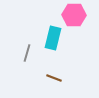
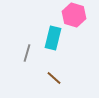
pink hexagon: rotated 15 degrees clockwise
brown line: rotated 21 degrees clockwise
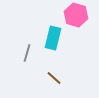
pink hexagon: moved 2 px right
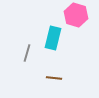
brown line: rotated 35 degrees counterclockwise
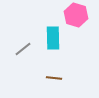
cyan rectangle: rotated 15 degrees counterclockwise
gray line: moved 4 px left, 4 px up; rotated 36 degrees clockwise
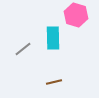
brown line: moved 4 px down; rotated 21 degrees counterclockwise
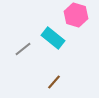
cyan rectangle: rotated 50 degrees counterclockwise
brown line: rotated 35 degrees counterclockwise
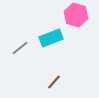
cyan rectangle: moved 2 px left; rotated 60 degrees counterclockwise
gray line: moved 3 px left, 1 px up
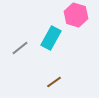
cyan rectangle: rotated 40 degrees counterclockwise
brown line: rotated 14 degrees clockwise
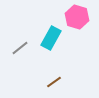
pink hexagon: moved 1 px right, 2 px down
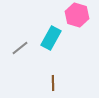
pink hexagon: moved 2 px up
brown line: moved 1 px left, 1 px down; rotated 56 degrees counterclockwise
